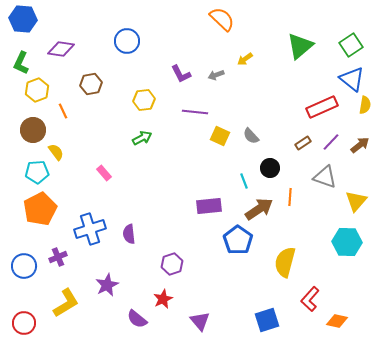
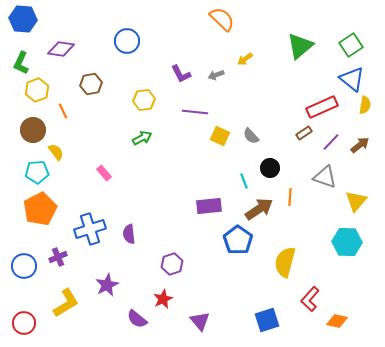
brown rectangle at (303, 143): moved 1 px right, 10 px up
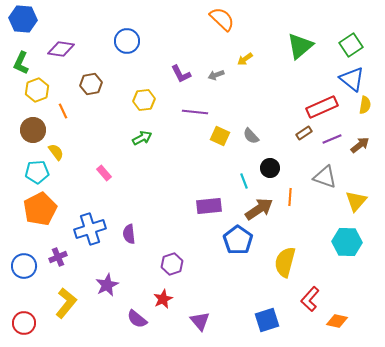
purple line at (331, 142): moved 1 px right, 3 px up; rotated 24 degrees clockwise
yellow L-shape at (66, 303): rotated 20 degrees counterclockwise
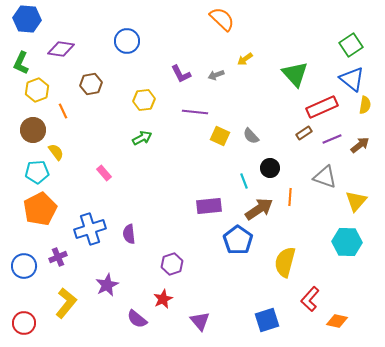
blue hexagon at (23, 19): moved 4 px right
green triangle at (300, 46): moved 5 px left, 28 px down; rotated 32 degrees counterclockwise
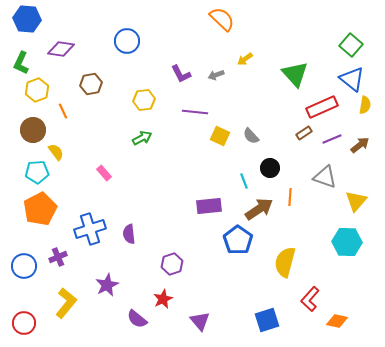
green square at (351, 45): rotated 15 degrees counterclockwise
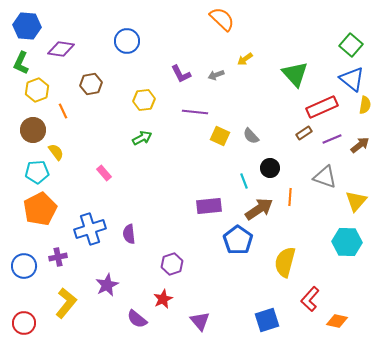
blue hexagon at (27, 19): moved 7 px down
purple cross at (58, 257): rotated 12 degrees clockwise
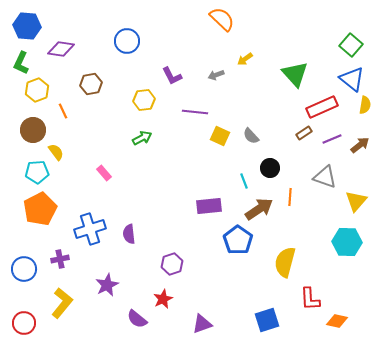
purple L-shape at (181, 74): moved 9 px left, 2 px down
purple cross at (58, 257): moved 2 px right, 2 px down
blue circle at (24, 266): moved 3 px down
red L-shape at (310, 299): rotated 45 degrees counterclockwise
yellow L-shape at (66, 303): moved 4 px left
purple triangle at (200, 321): moved 2 px right, 3 px down; rotated 50 degrees clockwise
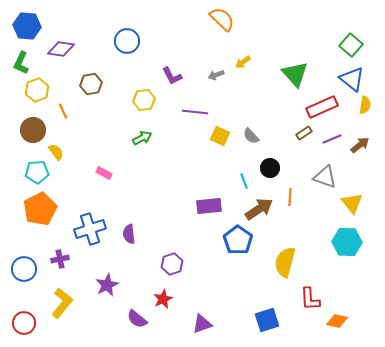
yellow arrow at (245, 59): moved 2 px left, 3 px down
pink rectangle at (104, 173): rotated 21 degrees counterclockwise
yellow triangle at (356, 201): moved 4 px left, 2 px down; rotated 20 degrees counterclockwise
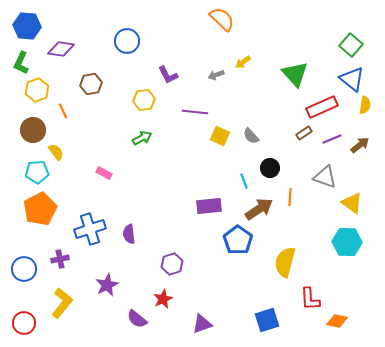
purple L-shape at (172, 76): moved 4 px left, 1 px up
yellow triangle at (352, 203): rotated 15 degrees counterclockwise
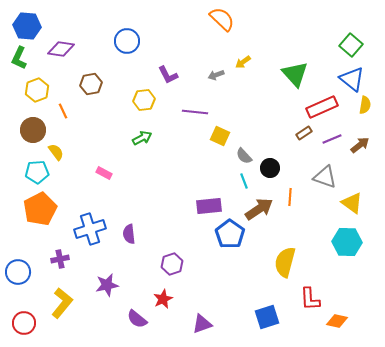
green L-shape at (21, 63): moved 2 px left, 5 px up
gray semicircle at (251, 136): moved 7 px left, 20 px down
blue pentagon at (238, 240): moved 8 px left, 6 px up
blue circle at (24, 269): moved 6 px left, 3 px down
purple star at (107, 285): rotated 15 degrees clockwise
blue square at (267, 320): moved 3 px up
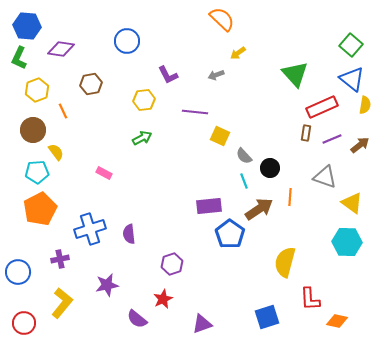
yellow arrow at (243, 62): moved 5 px left, 9 px up
brown rectangle at (304, 133): moved 2 px right; rotated 49 degrees counterclockwise
